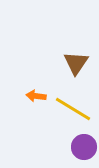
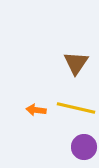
orange arrow: moved 14 px down
yellow line: moved 3 px right, 1 px up; rotated 18 degrees counterclockwise
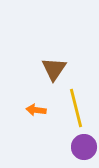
brown triangle: moved 22 px left, 6 px down
yellow line: rotated 63 degrees clockwise
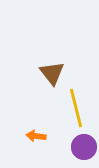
brown triangle: moved 2 px left, 4 px down; rotated 12 degrees counterclockwise
orange arrow: moved 26 px down
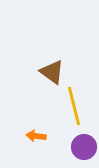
brown triangle: moved 1 px up; rotated 16 degrees counterclockwise
yellow line: moved 2 px left, 2 px up
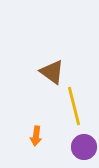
orange arrow: rotated 90 degrees counterclockwise
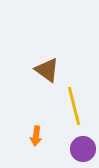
brown triangle: moved 5 px left, 2 px up
purple circle: moved 1 px left, 2 px down
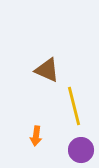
brown triangle: rotated 12 degrees counterclockwise
purple circle: moved 2 px left, 1 px down
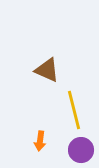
yellow line: moved 4 px down
orange arrow: moved 4 px right, 5 px down
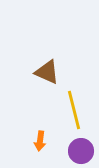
brown triangle: moved 2 px down
purple circle: moved 1 px down
